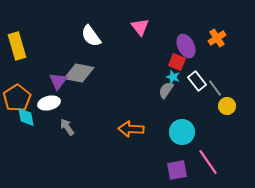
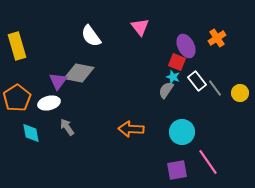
yellow circle: moved 13 px right, 13 px up
cyan diamond: moved 5 px right, 16 px down
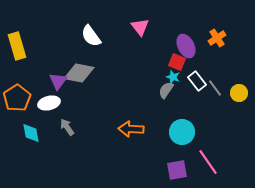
yellow circle: moved 1 px left
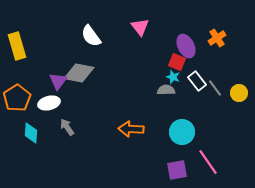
gray semicircle: rotated 54 degrees clockwise
cyan diamond: rotated 15 degrees clockwise
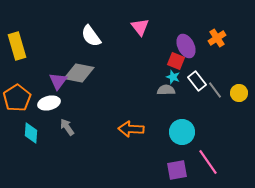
red square: moved 1 px left, 1 px up
gray line: moved 2 px down
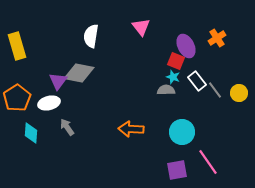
pink triangle: moved 1 px right
white semicircle: rotated 45 degrees clockwise
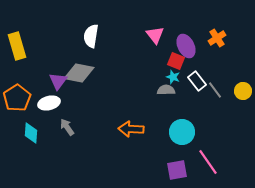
pink triangle: moved 14 px right, 8 px down
yellow circle: moved 4 px right, 2 px up
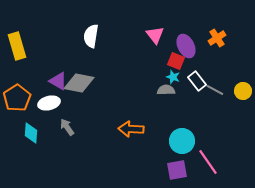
gray diamond: moved 10 px down
purple triangle: rotated 36 degrees counterclockwise
gray line: rotated 24 degrees counterclockwise
cyan circle: moved 9 px down
